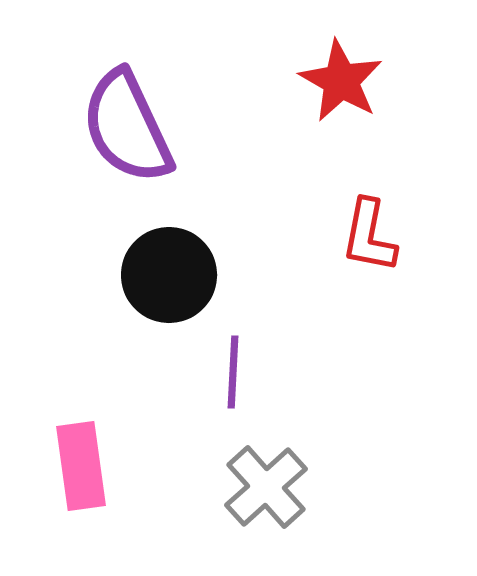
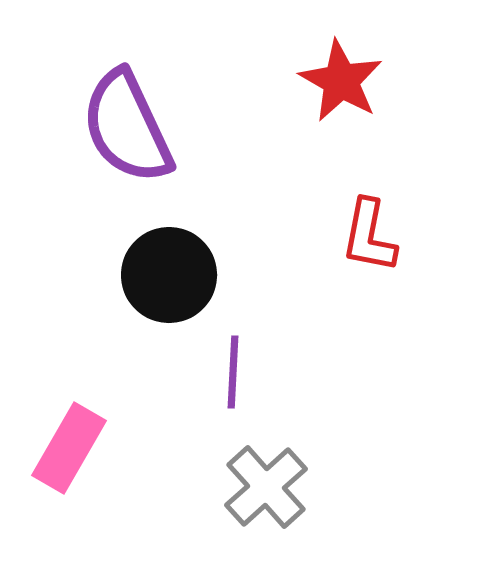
pink rectangle: moved 12 px left, 18 px up; rotated 38 degrees clockwise
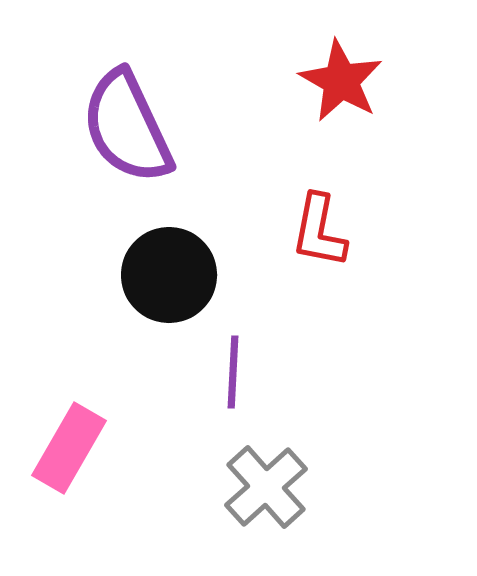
red L-shape: moved 50 px left, 5 px up
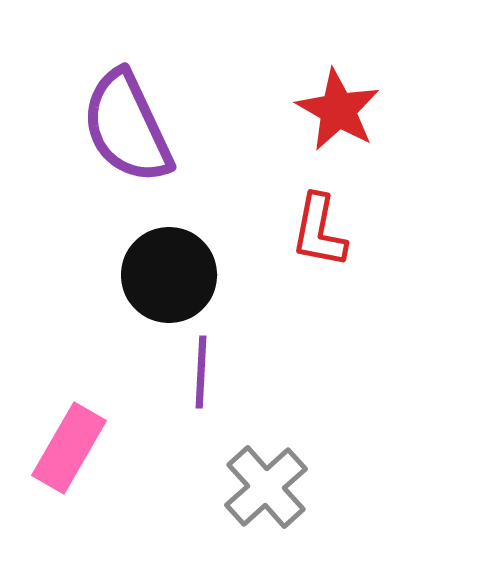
red star: moved 3 px left, 29 px down
purple line: moved 32 px left
